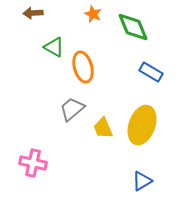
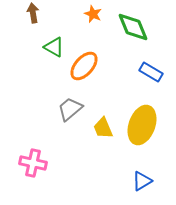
brown arrow: rotated 84 degrees clockwise
orange ellipse: moved 1 px right, 1 px up; rotated 56 degrees clockwise
gray trapezoid: moved 2 px left
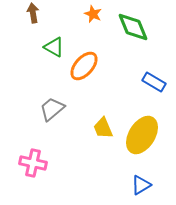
blue rectangle: moved 3 px right, 10 px down
gray trapezoid: moved 18 px left
yellow ellipse: moved 10 px down; rotated 12 degrees clockwise
blue triangle: moved 1 px left, 4 px down
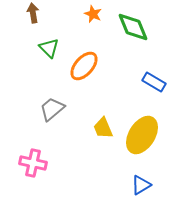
green triangle: moved 5 px left, 1 px down; rotated 15 degrees clockwise
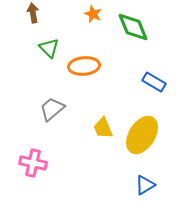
orange ellipse: rotated 44 degrees clockwise
blue triangle: moved 4 px right
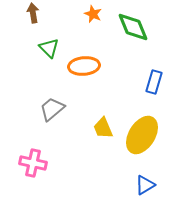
blue rectangle: rotated 75 degrees clockwise
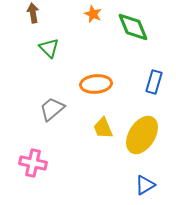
orange ellipse: moved 12 px right, 18 px down
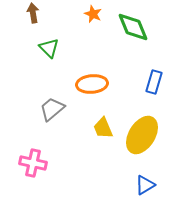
orange ellipse: moved 4 px left
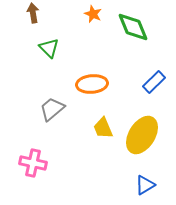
blue rectangle: rotated 30 degrees clockwise
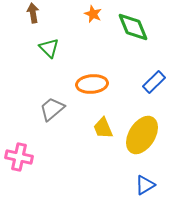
pink cross: moved 14 px left, 6 px up
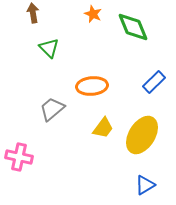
orange ellipse: moved 2 px down
yellow trapezoid: rotated 120 degrees counterclockwise
